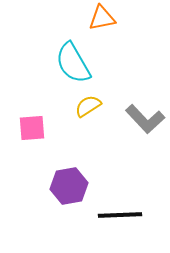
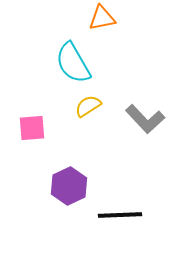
purple hexagon: rotated 15 degrees counterclockwise
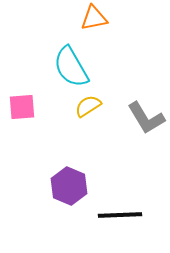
orange triangle: moved 8 px left
cyan semicircle: moved 2 px left, 4 px down
gray L-shape: moved 1 px right, 1 px up; rotated 12 degrees clockwise
pink square: moved 10 px left, 21 px up
purple hexagon: rotated 12 degrees counterclockwise
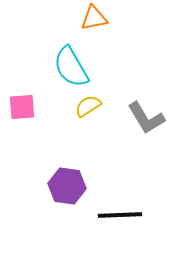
purple hexagon: moved 2 px left; rotated 15 degrees counterclockwise
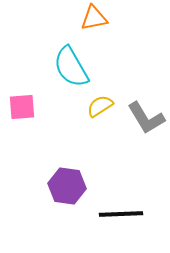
yellow semicircle: moved 12 px right
black line: moved 1 px right, 1 px up
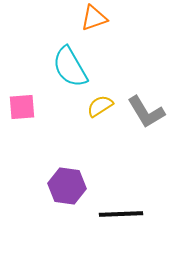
orange triangle: rotated 8 degrees counterclockwise
cyan semicircle: moved 1 px left
gray L-shape: moved 6 px up
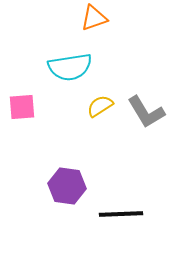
cyan semicircle: rotated 69 degrees counterclockwise
